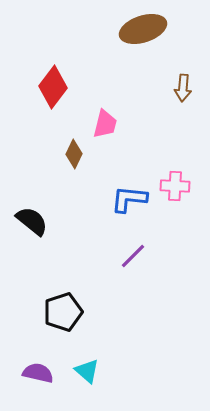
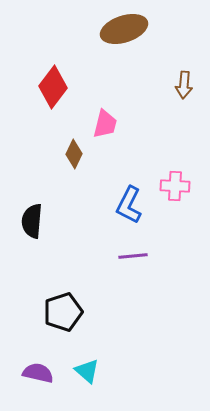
brown ellipse: moved 19 px left
brown arrow: moved 1 px right, 3 px up
blue L-shape: moved 6 px down; rotated 69 degrees counterclockwise
black semicircle: rotated 124 degrees counterclockwise
purple line: rotated 40 degrees clockwise
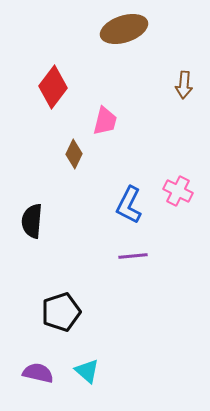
pink trapezoid: moved 3 px up
pink cross: moved 3 px right, 5 px down; rotated 24 degrees clockwise
black pentagon: moved 2 px left
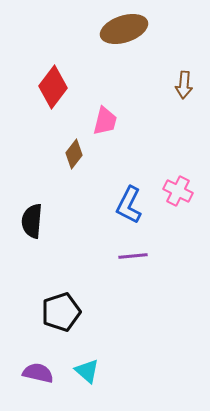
brown diamond: rotated 12 degrees clockwise
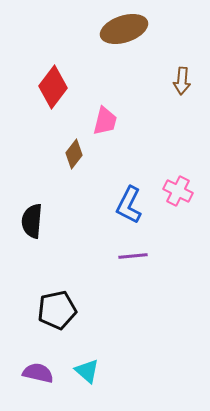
brown arrow: moved 2 px left, 4 px up
black pentagon: moved 4 px left, 2 px up; rotated 6 degrees clockwise
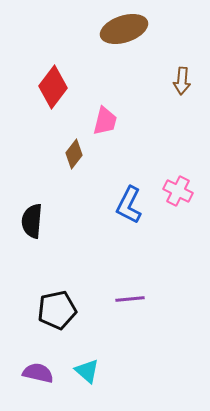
purple line: moved 3 px left, 43 px down
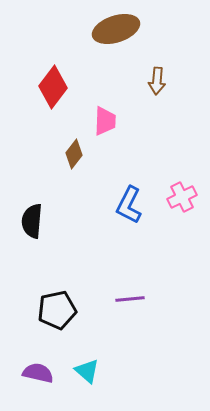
brown ellipse: moved 8 px left
brown arrow: moved 25 px left
pink trapezoid: rotated 12 degrees counterclockwise
pink cross: moved 4 px right, 6 px down; rotated 36 degrees clockwise
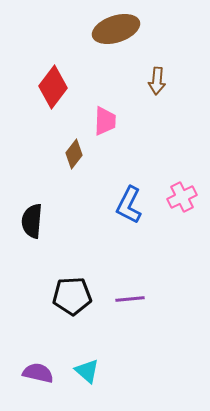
black pentagon: moved 15 px right, 14 px up; rotated 9 degrees clockwise
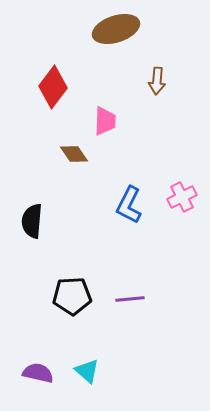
brown diamond: rotated 72 degrees counterclockwise
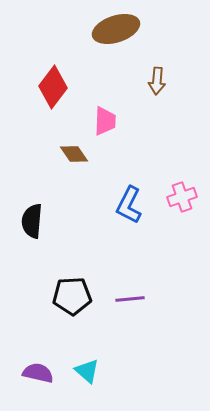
pink cross: rotated 8 degrees clockwise
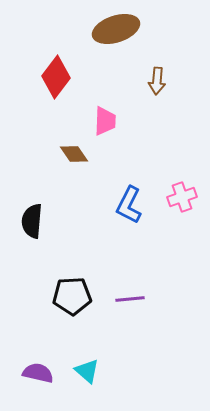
red diamond: moved 3 px right, 10 px up
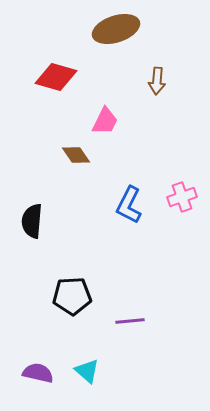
red diamond: rotated 69 degrees clockwise
pink trapezoid: rotated 24 degrees clockwise
brown diamond: moved 2 px right, 1 px down
purple line: moved 22 px down
